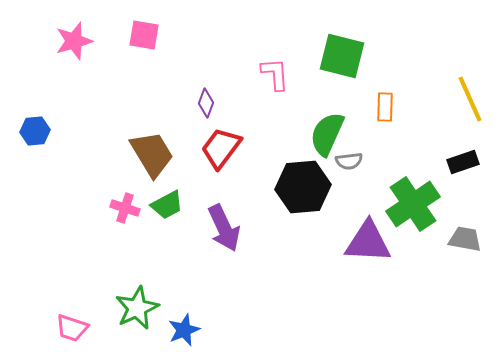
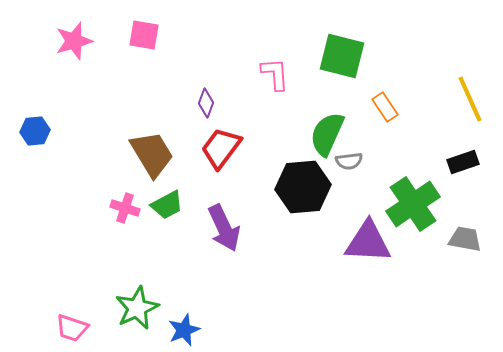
orange rectangle: rotated 36 degrees counterclockwise
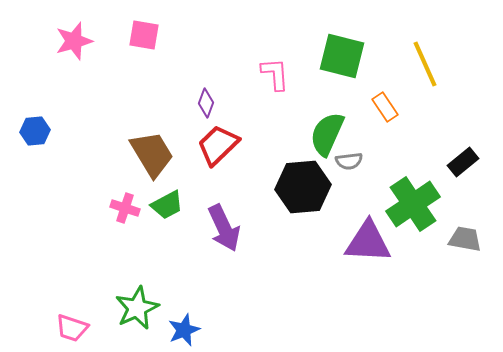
yellow line: moved 45 px left, 35 px up
red trapezoid: moved 3 px left, 3 px up; rotated 9 degrees clockwise
black rectangle: rotated 20 degrees counterclockwise
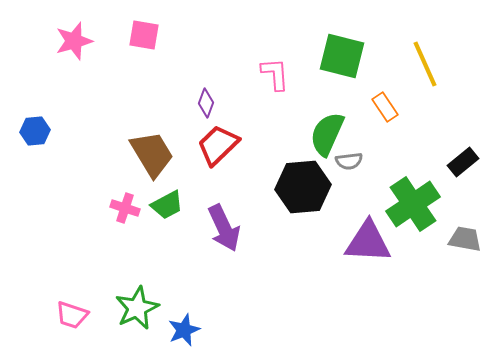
pink trapezoid: moved 13 px up
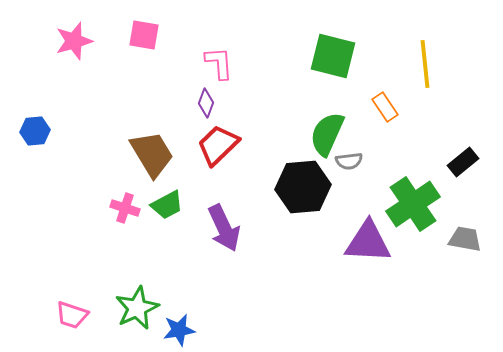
green square: moved 9 px left
yellow line: rotated 18 degrees clockwise
pink L-shape: moved 56 px left, 11 px up
blue star: moved 5 px left; rotated 12 degrees clockwise
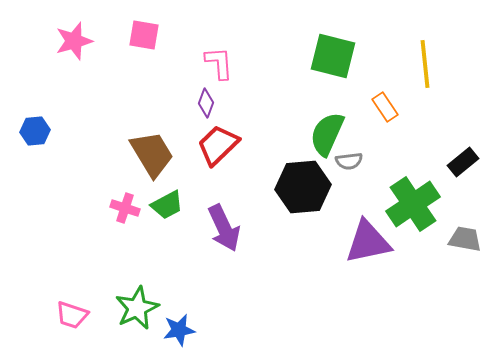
purple triangle: rotated 15 degrees counterclockwise
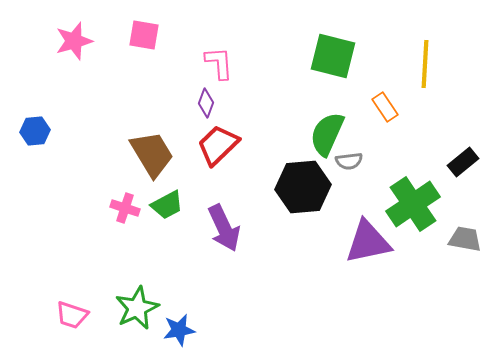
yellow line: rotated 9 degrees clockwise
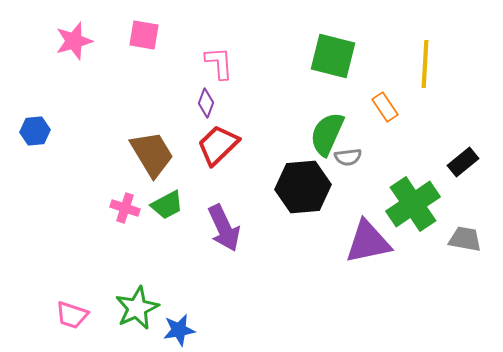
gray semicircle: moved 1 px left, 4 px up
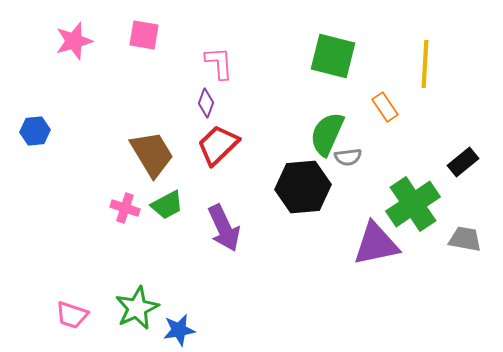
purple triangle: moved 8 px right, 2 px down
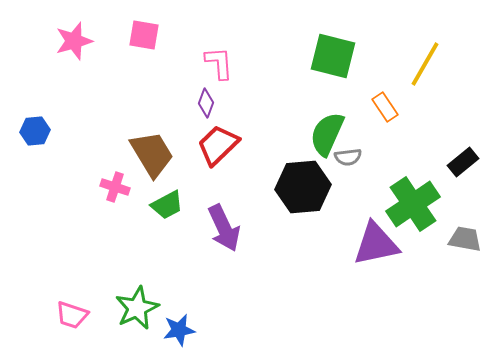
yellow line: rotated 27 degrees clockwise
pink cross: moved 10 px left, 21 px up
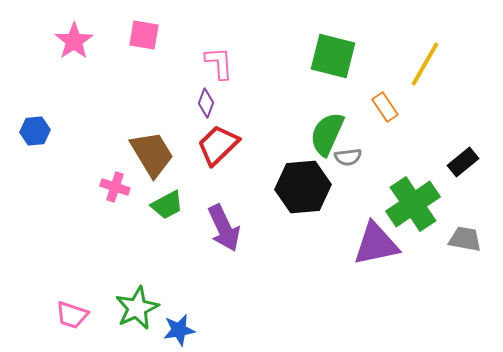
pink star: rotated 18 degrees counterclockwise
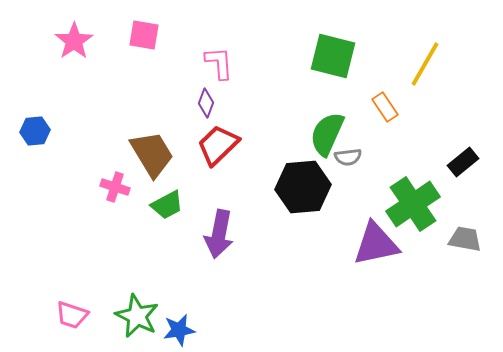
purple arrow: moved 5 px left, 6 px down; rotated 36 degrees clockwise
green star: moved 8 px down; rotated 21 degrees counterclockwise
